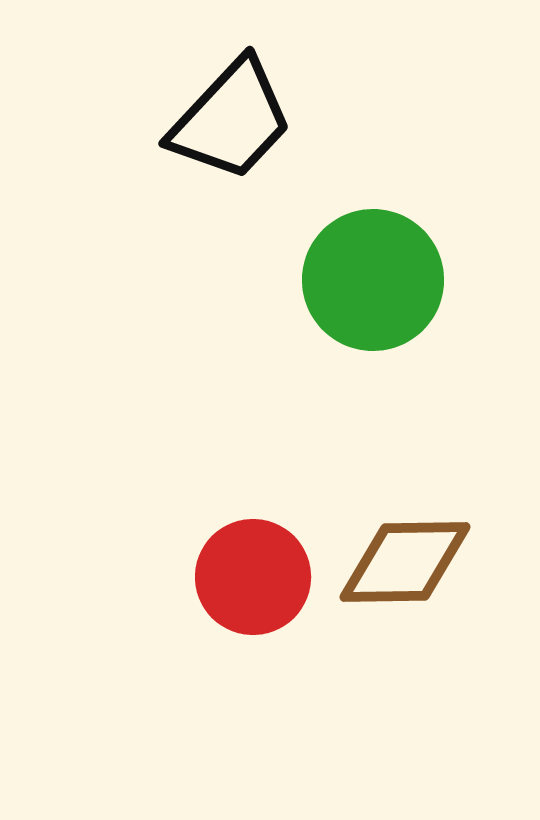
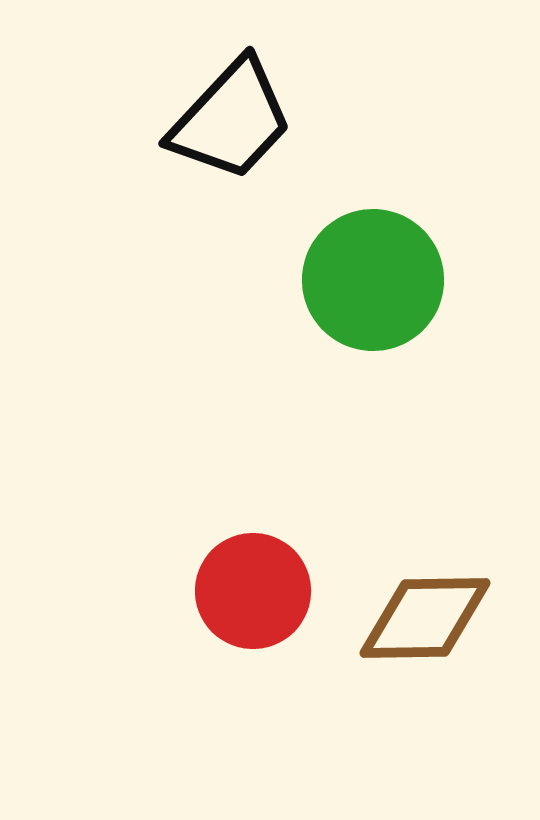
brown diamond: moved 20 px right, 56 px down
red circle: moved 14 px down
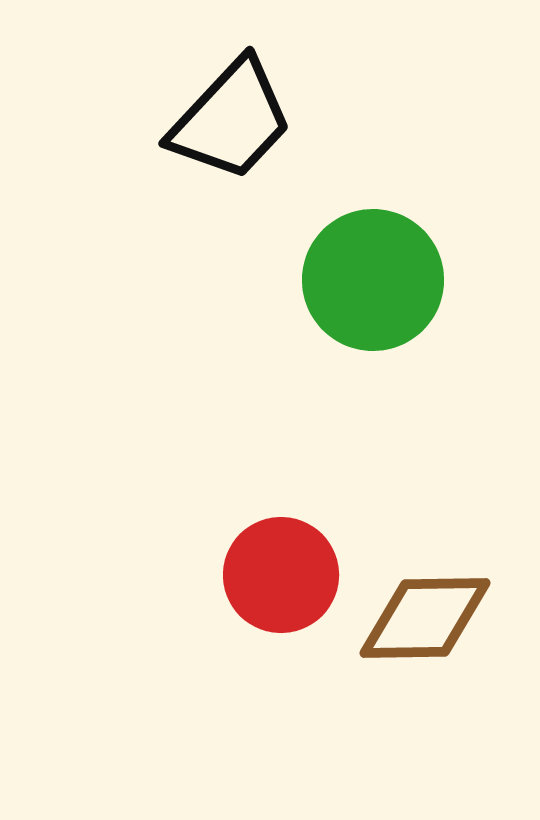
red circle: moved 28 px right, 16 px up
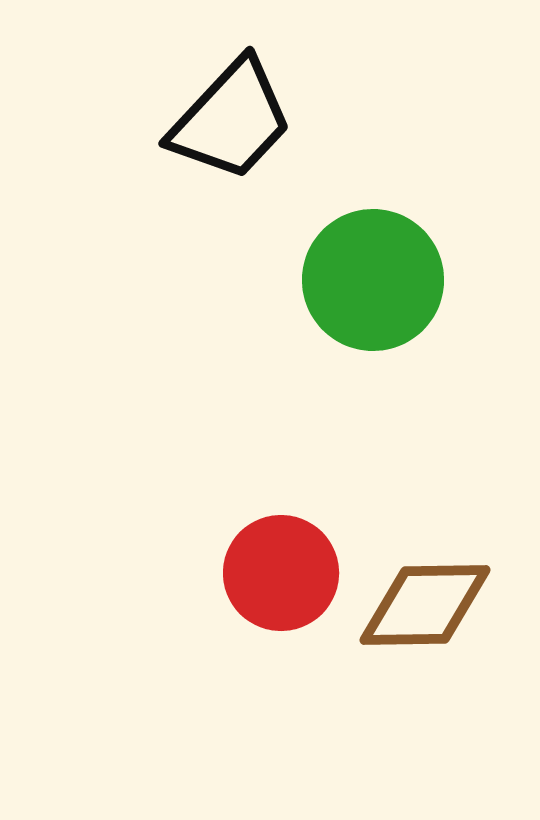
red circle: moved 2 px up
brown diamond: moved 13 px up
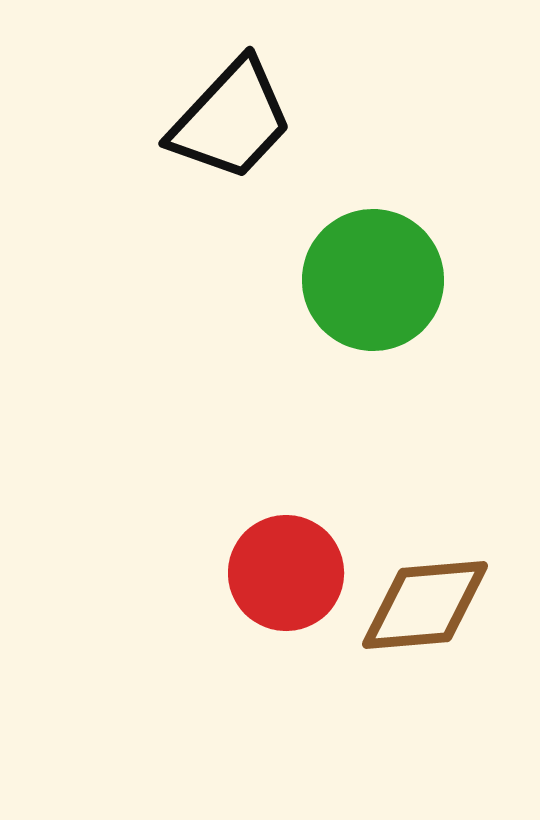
red circle: moved 5 px right
brown diamond: rotated 4 degrees counterclockwise
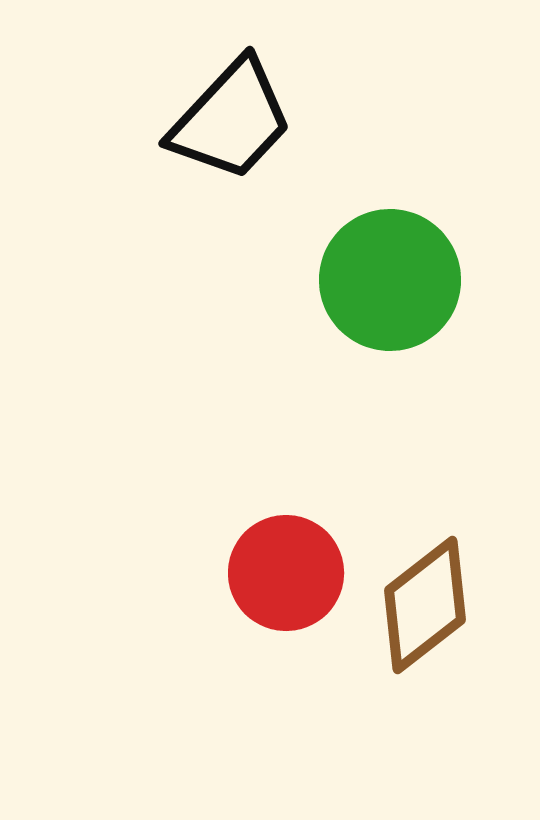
green circle: moved 17 px right
brown diamond: rotated 33 degrees counterclockwise
